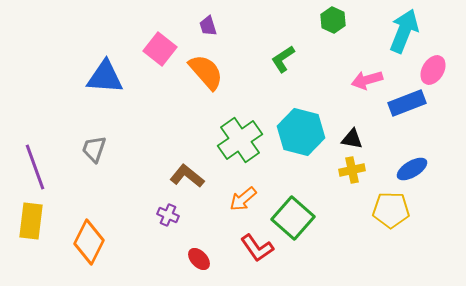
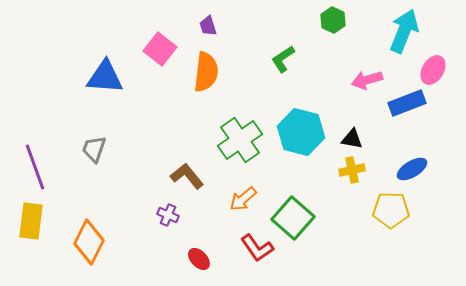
orange semicircle: rotated 48 degrees clockwise
brown L-shape: rotated 12 degrees clockwise
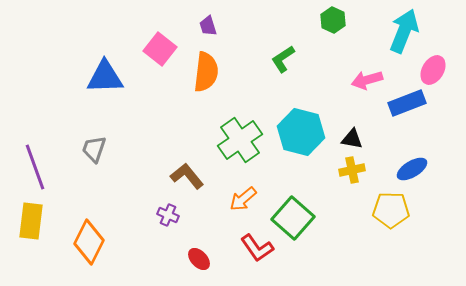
blue triangle: rotated 6 degrees counterclockwise
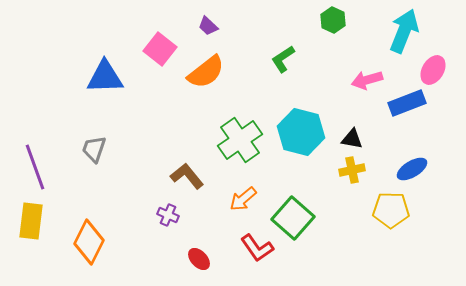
purple trapezoid: rotated 30 degrees counterclockwise
orange semicircle: rotated 45 degrees clockwise
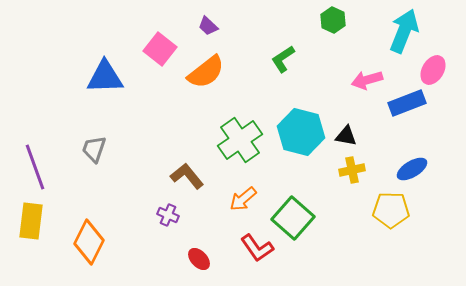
black triangle: moved 6 px left, 3 px up
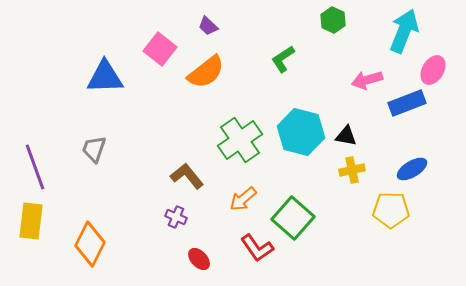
purple cross: moved 8 px right, 2 px down
orange diamond: moved 1 px right, 2 px down
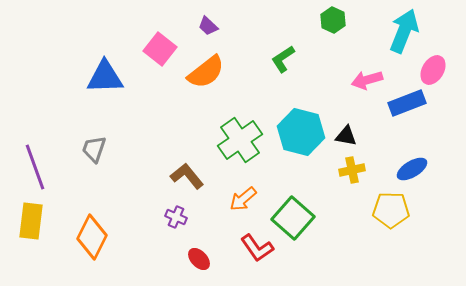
orange diamond: moved 2 px right, 7 px up
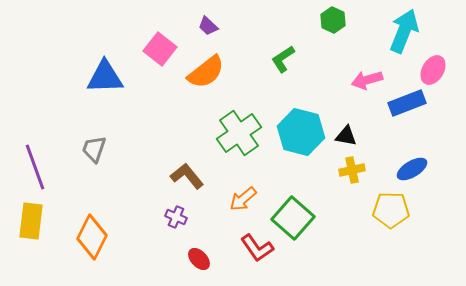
green cross: moved 1 px left, 7 px up
